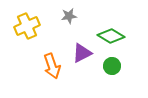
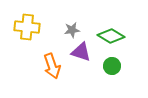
gray star: moved 3 px right, 14 px down
yellow cross: moved 1 px down; rotated 30 degrees clockwise
purple triangle: moved 1 px left, 1 px up; rotated 45 degrees clockwise
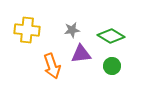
yellow cross: moved 3 px down
purple triangle: moved 2 px down; rotated 25 degrees counterclockwise
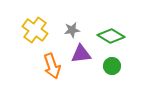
yellow cross: moved 8 px right; rotated 30 degrees clockwise
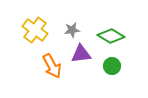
orange arrow: rotated 10 degrees counterclockwise
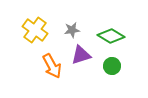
purple triangle: moved 1 px down; rotated 10 degrees counterclockwise
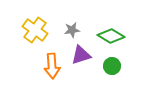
orange arrow: rotated 25 degrees clockwise
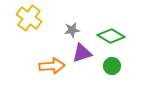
yellow cross: moved 6 px left, 12 px up
purple triangle: moved 1 px right, 2 px up
orange arrow: rotated 90 degrees counterclockwise
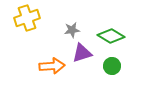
yellow cross: moved 2 px left; rotated 35 degrees clockwise
